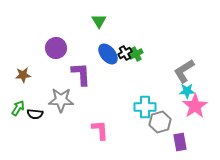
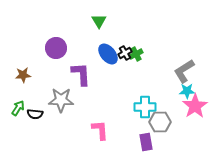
gray hexagon: rotated 15 degrees clockwise
purple rectangle: moved 34 px left
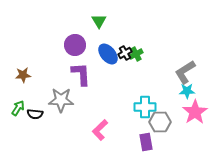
purple circle: moved 19 px right, 3 px up
gray L-shape: moved 1 px right, 1 px down
pink star: moved 6 px down
pink L-shape: rotated 130 degrees counterclockwise
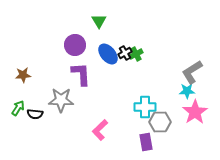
gray L-shape: moved 7 px right
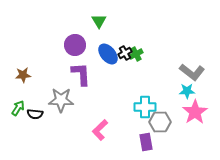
gray L-shape: rotated 110 degrees counterclockwise
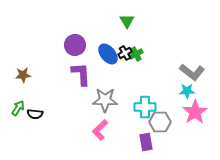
green triangle: moved 28 px right
gray star: moved 44 px right
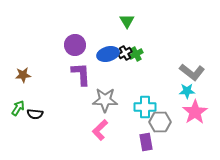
blue ellipse: rotated 65 degrees counterclockwise
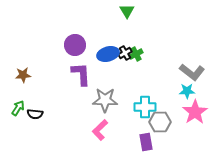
green triangle: moved 10 px up
